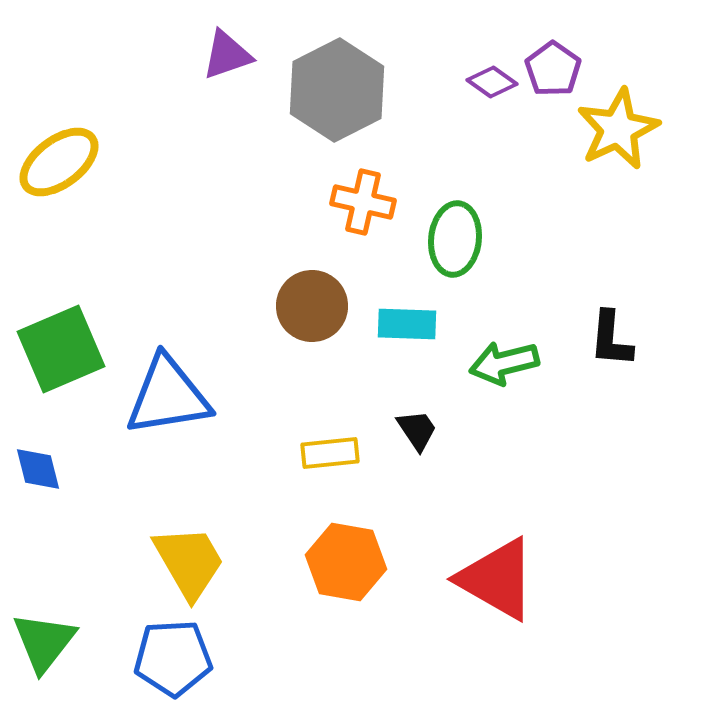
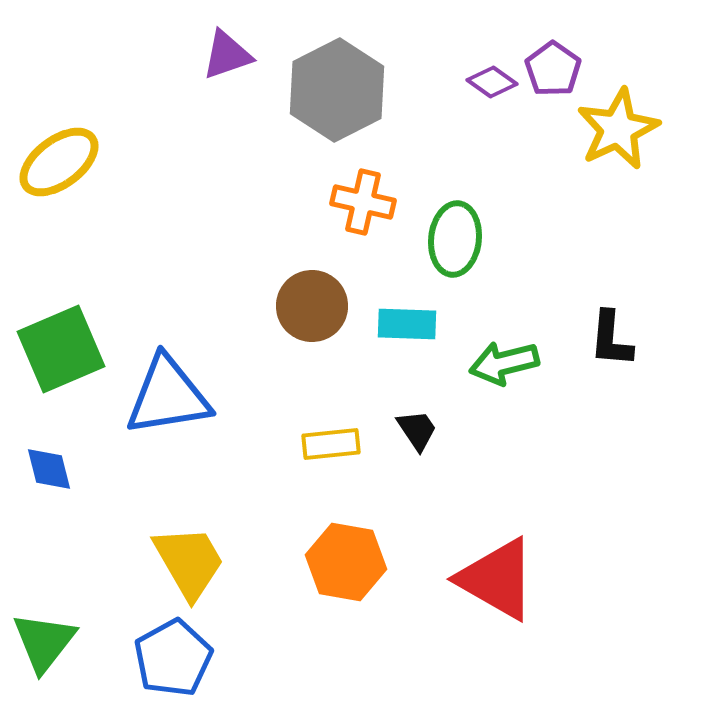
yellow rectangle: moved 1 px right, 9 px up
blue diamond: moved 11 px right
blue pentagon: rotated 26 degrees counterclockwise
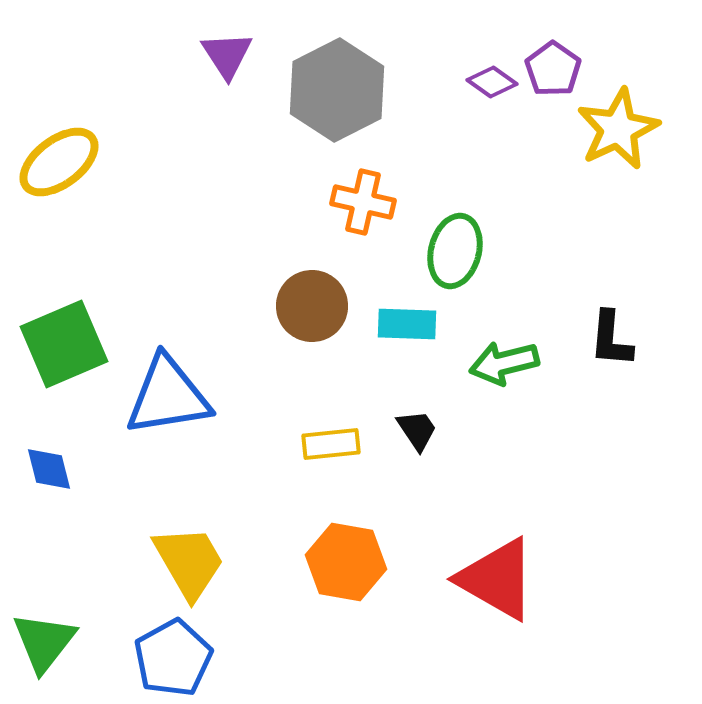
purple triangle: rotated 44 degrees counterclockwise
green ellipse: moved 12 px down; rotated 8 degrees clockwise
green square: moved 3 px right, 5 px up
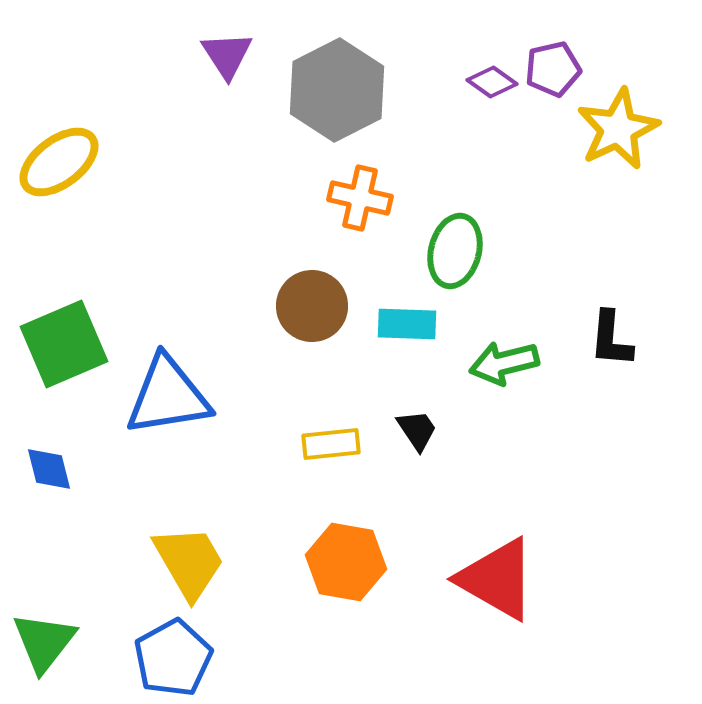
purple pentagon: rotated 24 degrees clockwise
orange cross: moved 3 px left, 4 px up
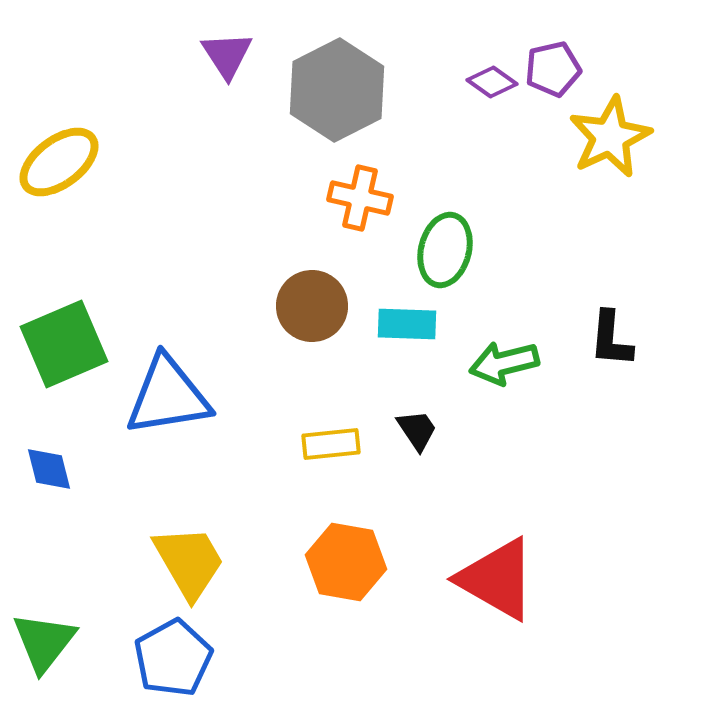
yellow star: moved 8 px left, 8 px down
green ellipse: moved 10 px left, 1 px up
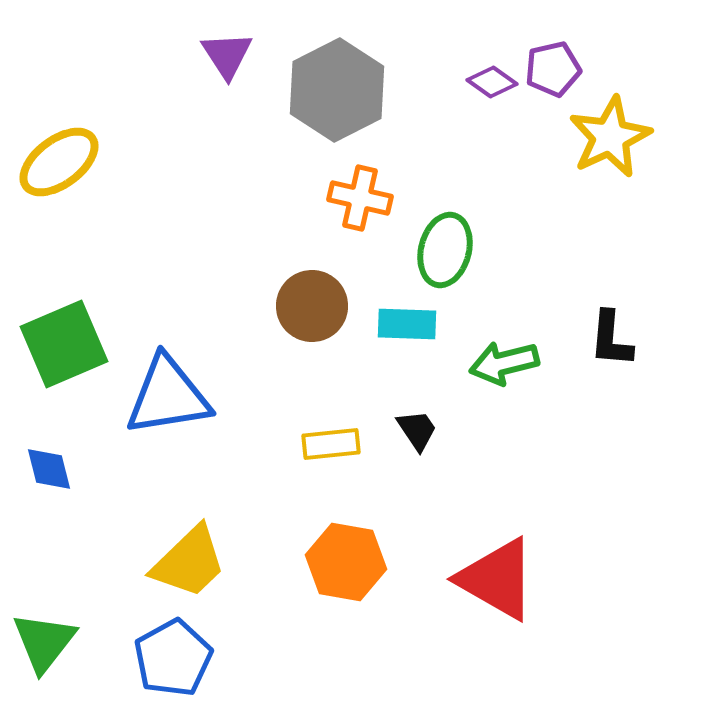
yellow trapezoid: rotated 76 degrees clockwise
